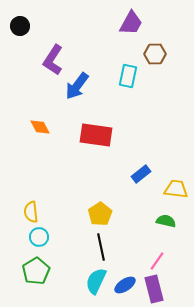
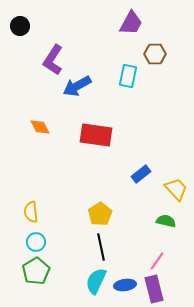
blue arrow: rotated 24 degrees clockwise
yellow trapezoid: rotated 40 degrees clockwise
cyan circle: moved 3 px left, 5 px down
blue ellipse: rotated 25 degrees clockwise
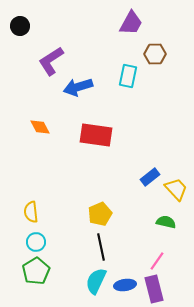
purple L-shape: moved 2 px left, 1 px down; rotated 24 degrees clockwise
blue arrow: moved 1 px right, 1 px down; rotated 12 degrees clockwise
blue rectangle: moved 9 px right, 3 px down
yellow pentagon: rotated 10 degrees clockwise
green semicircle: moved 1 px down
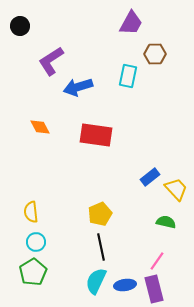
green pentagon: moved 3 px left, 1 px down
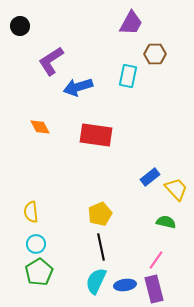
cyan circle: moved 2 px down
pink line: moved 1 px left, 1 px up
green pentagon: moved 6 px right
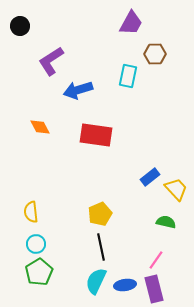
blue arrow: moved 3 px down
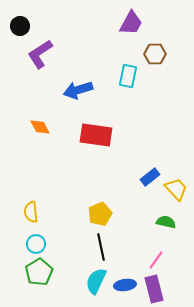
purple L-shape: moved 11 px left, 7 px up
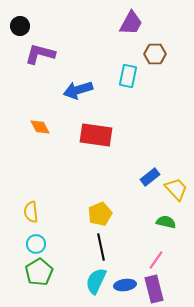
purple L-shape: rotated 48 degrees clockwise
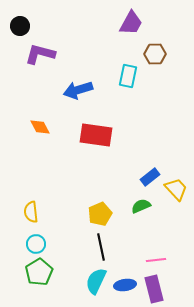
green semicircle: moved 25 px left, 16 px up; rotated 36 degrees counterclockwise
pink line: rotated 48 degrees clockwise
